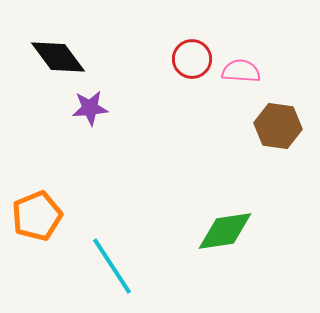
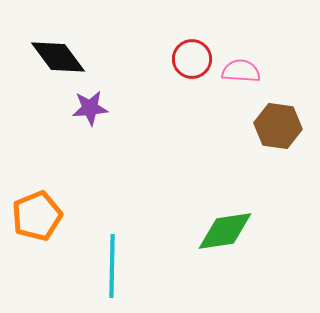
cyan line: rotated 34 degrees clockwise
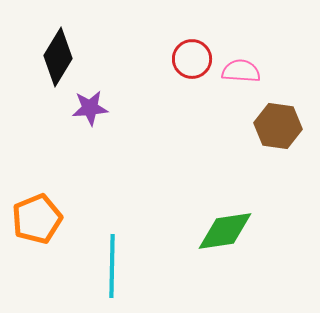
black diamond: rotated 68 degrees clockwise
orange pentagon: moved 3 px down
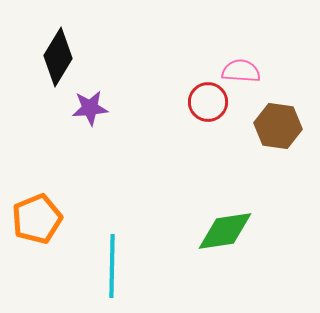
red circle: moved 16 px right, 43 px down
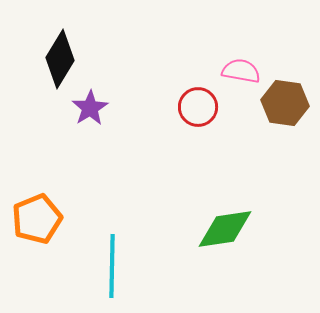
black diamond: moved 2 px right, 2 px down
pink semicircle: rotated 6 degrees clockwise
red circle: moved 10 px left, 5 px down
purple star: rotated 27 degrees counterclockwise
brown hexagon: moved 7 px right, 23 px up
green diamond: moved 2 px up
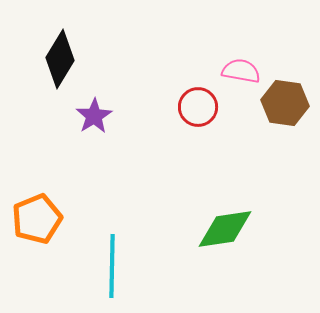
purple star: moved 4 px right, 8 px down
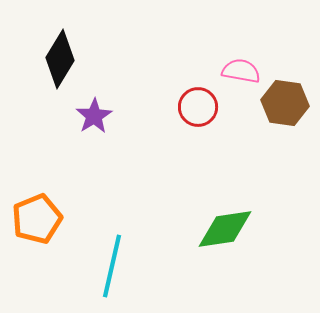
cyan line: rotated 12 degrees clockwise
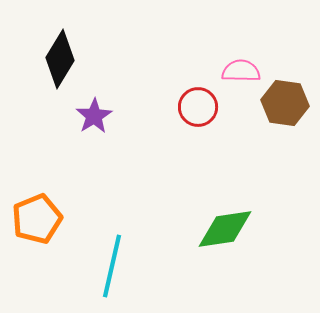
pink semicircle: rotated 9 degrees counterclockwise
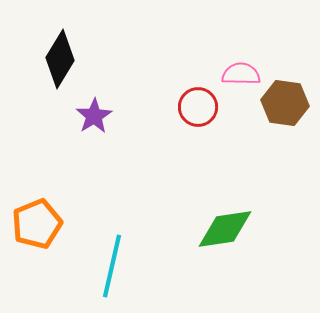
pink semicircle: moved 3 px down
orange pentagon: moved 5 px down
